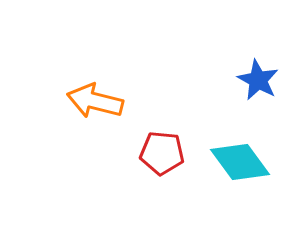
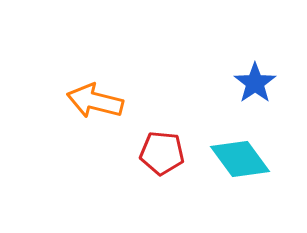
blue star: moved 3 px left, 3 px down; rotated 9 degrees clockwise
cyan diamond: moved 3 px up
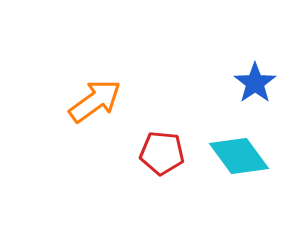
orange arrow: rotated 130 degrees clockwise
cyan diamond: moved 1 px left, 3 px up
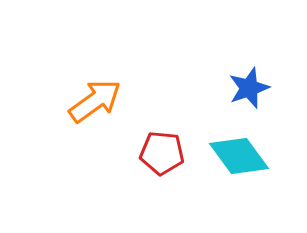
blue star: moved 6 px left, 5 px down; rotated 15 degrees clockwise
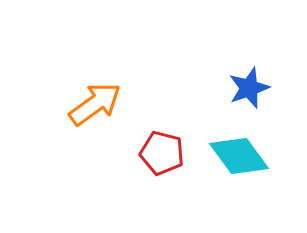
orange arrow: moved 3 px down
red pentagon: rotated 9 degrees clockwise
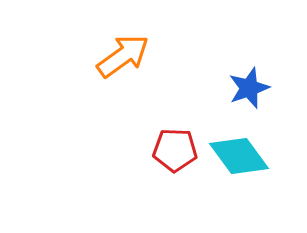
orange arrow: moved 28 px right, 48 px up
red pentagon: moved 13 px right, 3 px up; rotated 12 degrees counterclockwise
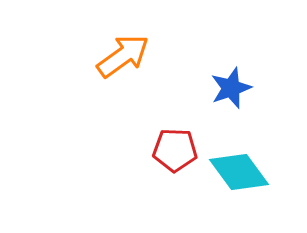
blue star: moved 18 px left
cyan diamond: moved 16 px down
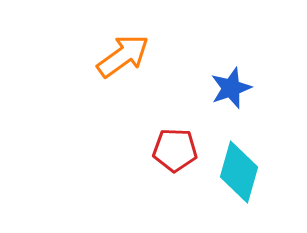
cyan diamond: rotated 52 degrees clockwise
